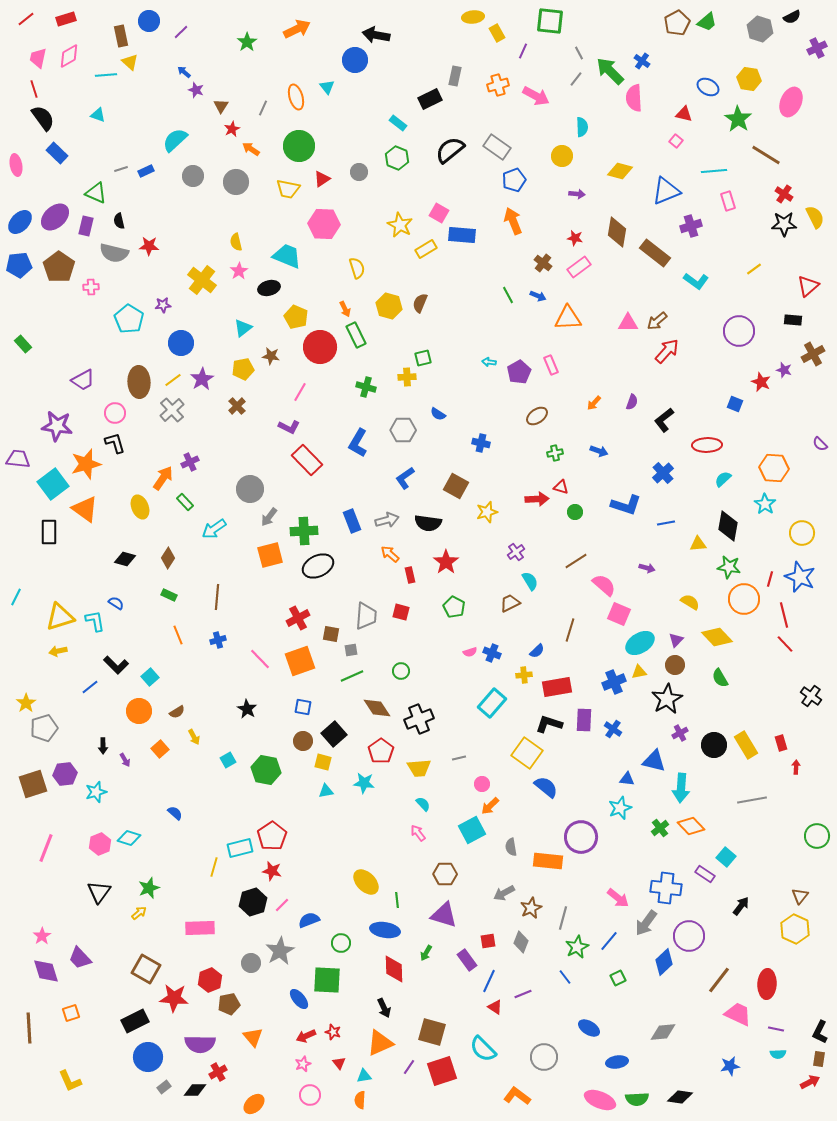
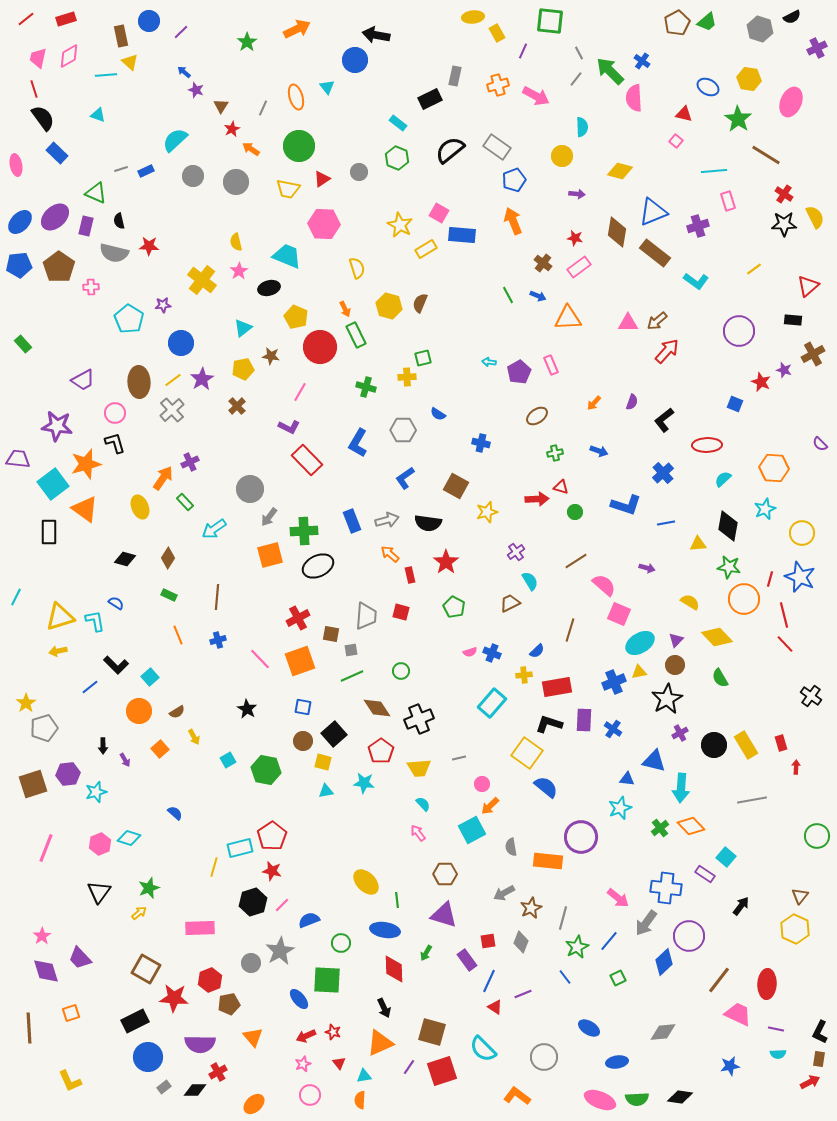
blue triangle at (666, 191): moved 13 px left, 21 px down
purple cross at (691, 226): moved 7 px right
cyan star at (765, 504): moved 5 px down; rotated 15 degrees clockwise
purple hexagon at (65, 774): moved 3 px right
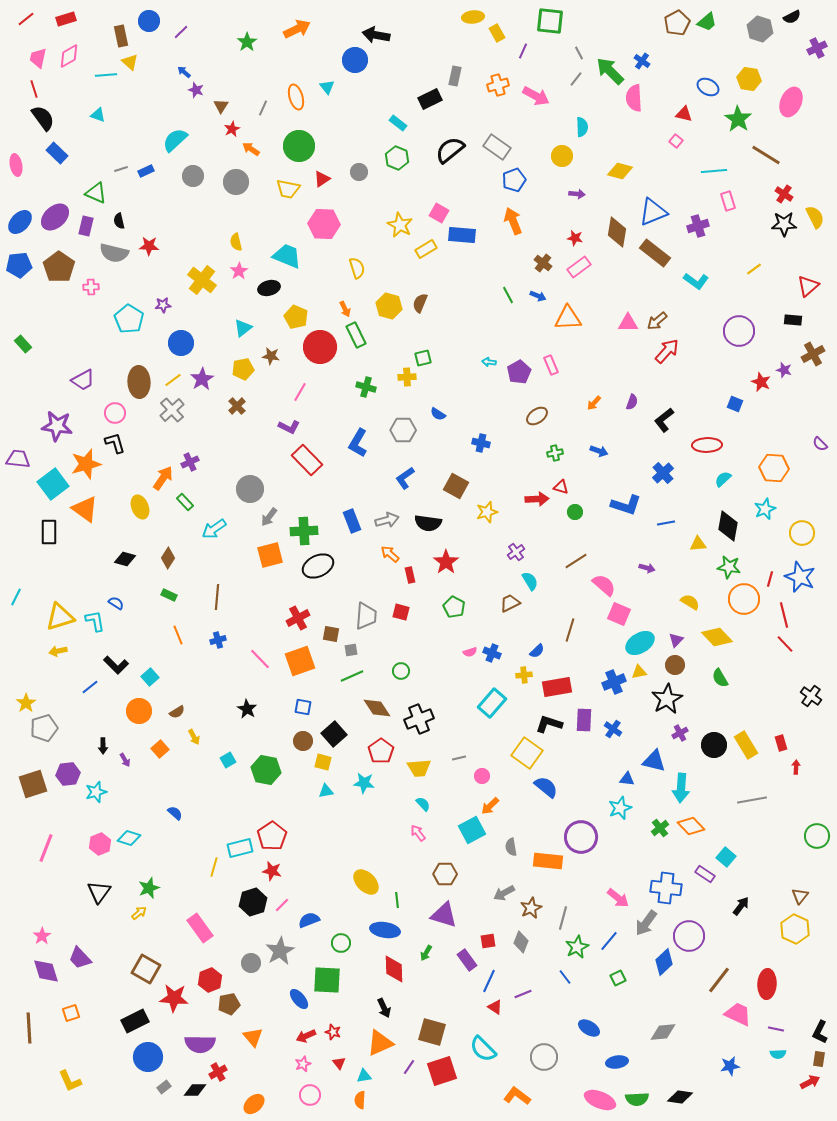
pink circle at (482, 784): moved 8 px up
pink rectangle at (200, 928): rotated 56 degrees clockwise
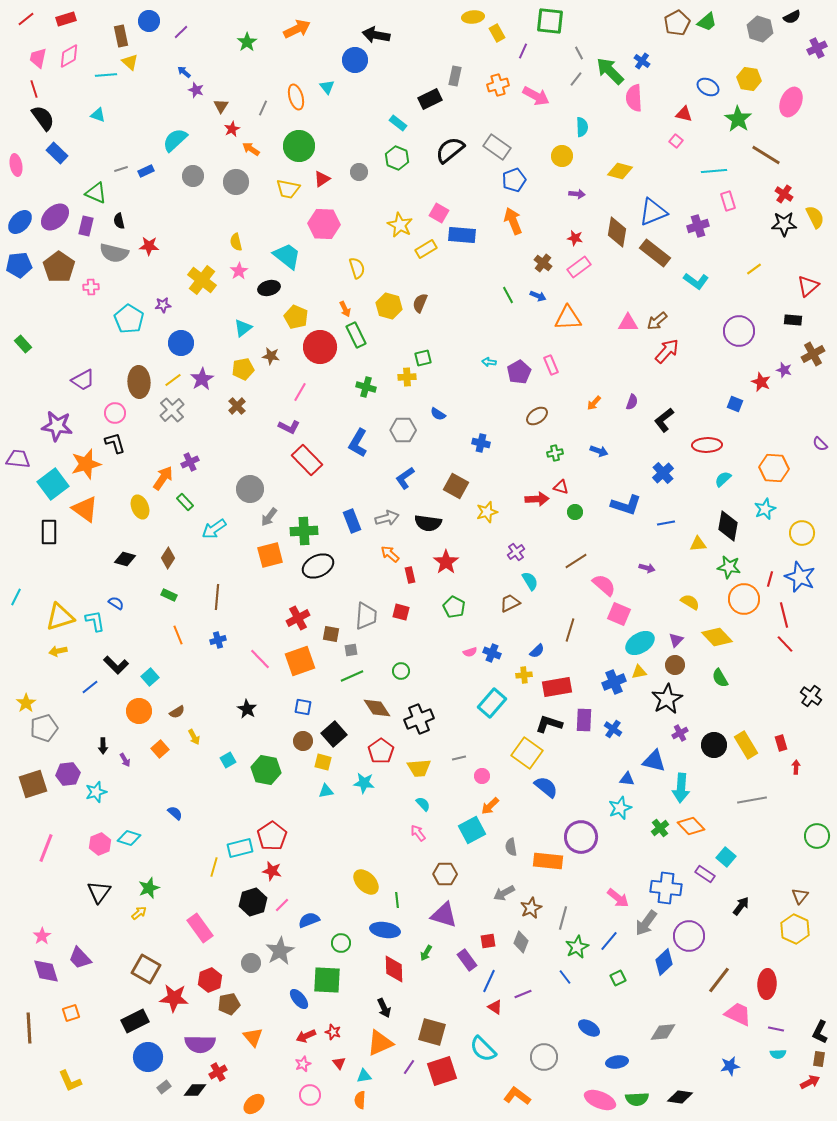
cyan trapezoid at (287, 256): rotated 16 degrees clockwise
gray arrow at (387, 520): moved 2 px up
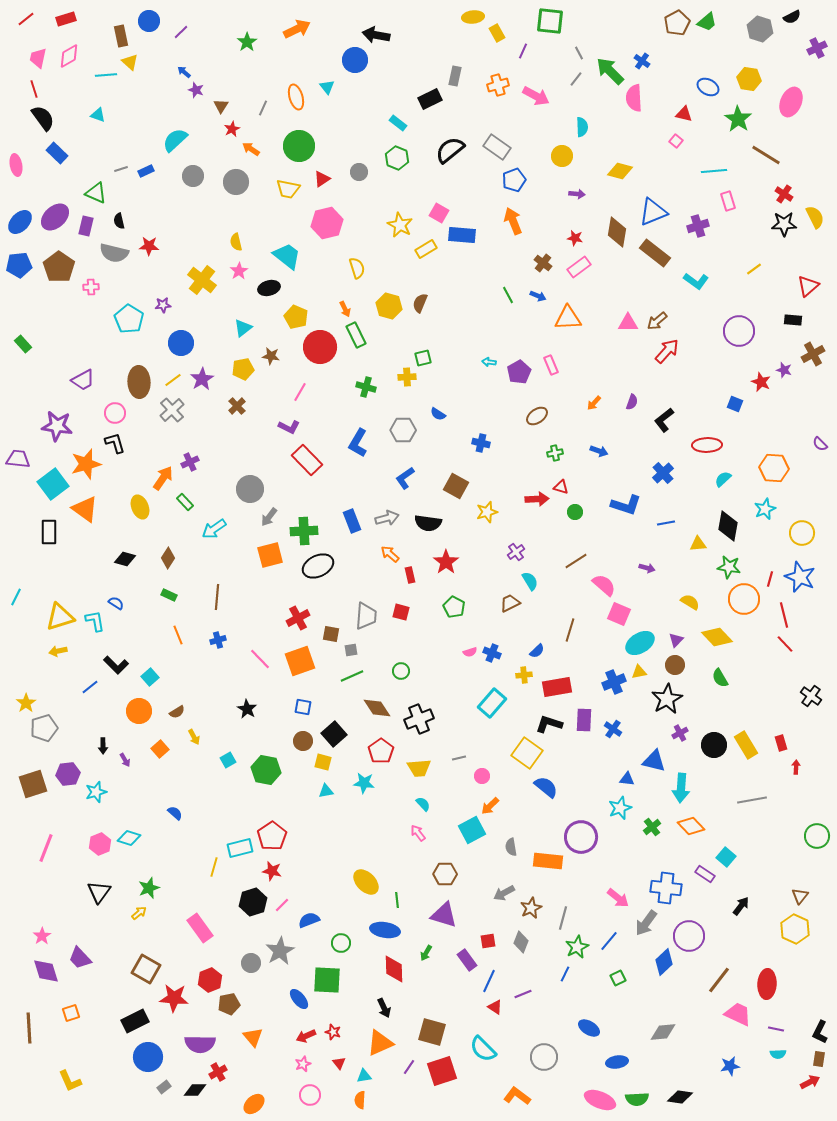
pink hexagon at (324, 224): moved 3 px right, 1 px up; rotated 16 degrees counterclockwise
green cross at (660, 828): moved 8 px left, 1 px up
blue line at (565, 977): moved 3 px up; rotated 63 degrees clockwise
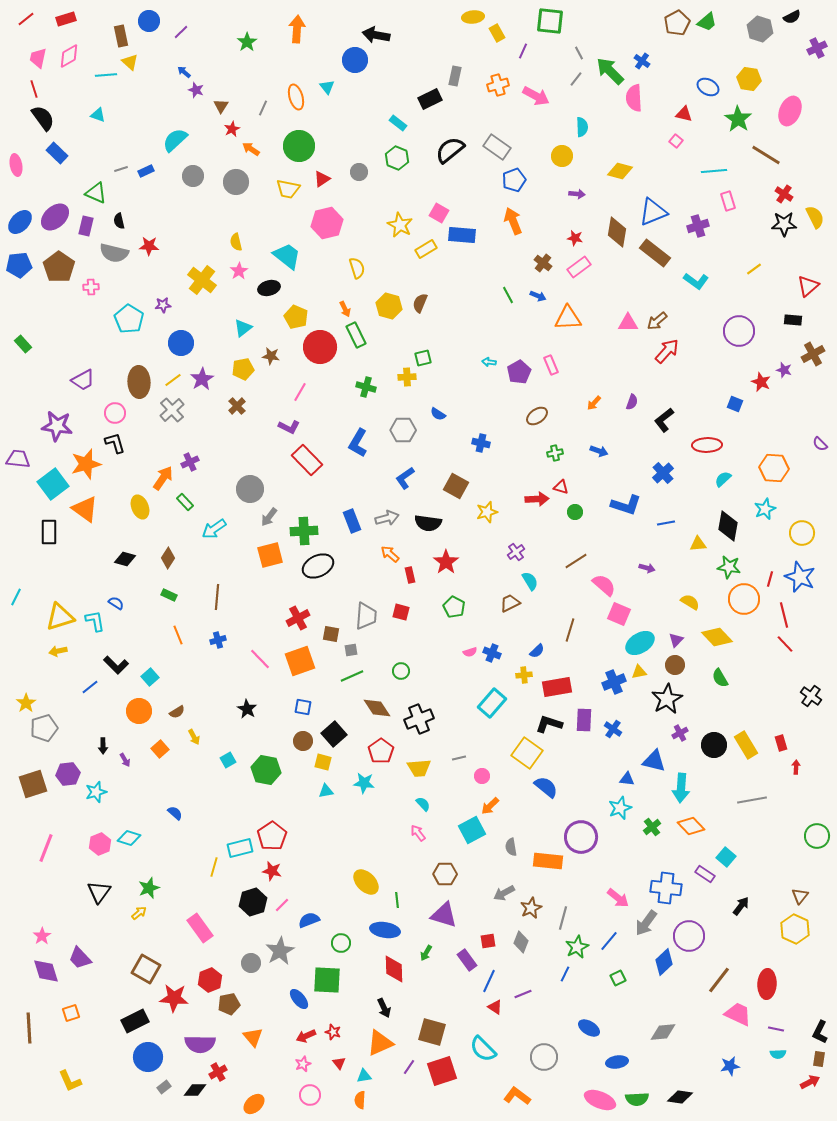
orange arrow at (297, 29): rotated 60 degrees counterclockwise
pink ellipse at (791, 102): moved 1 px left, 9 px down
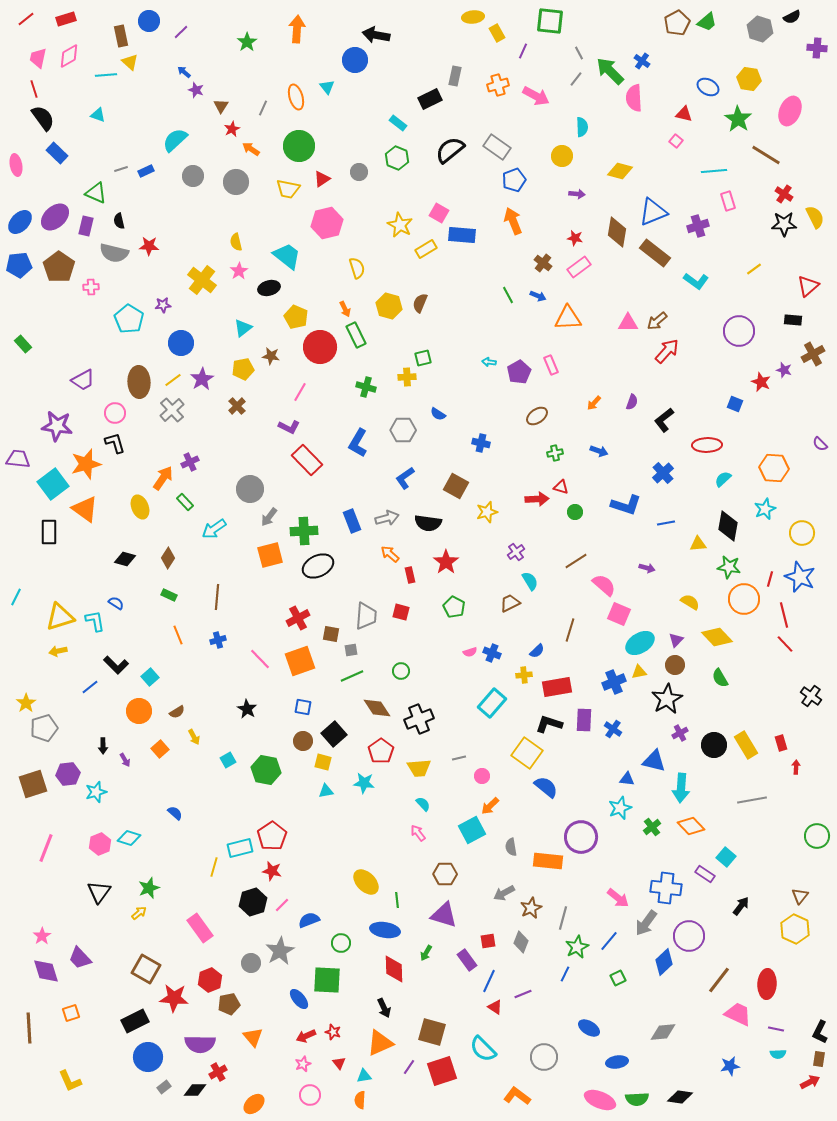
purple cross at (817, 48): rotated 30 degrees clockwise
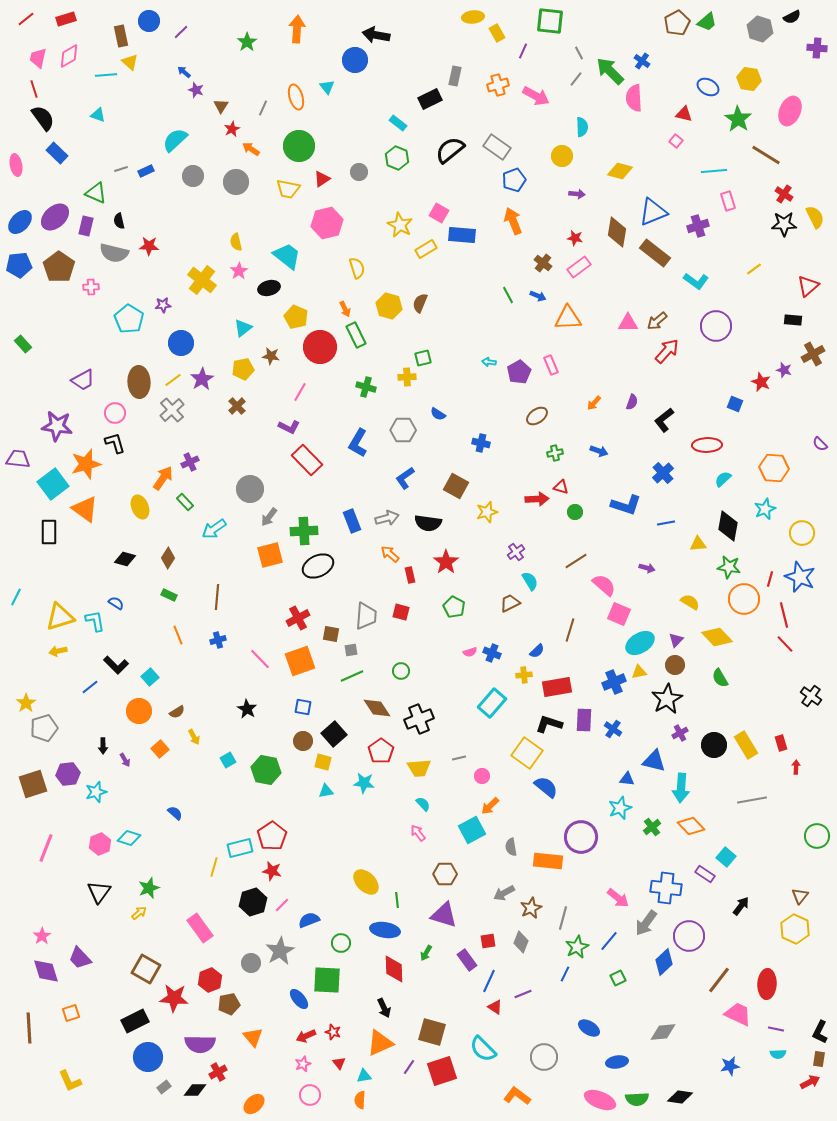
purple circle at (739, 331): moved 23 px left, 5 px up
